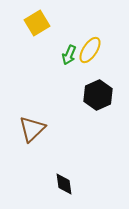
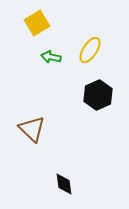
green arrow: moved 18 px left, 2 px down; rotated 78 degrees clockwise
brown triangle: rotated 32 degrees counterclockwise
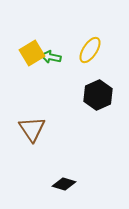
yellow square: moved 5 px left, 30 px down
brown triangle: rotated 12 degrees clockwise
black diamond: rotated 65 degrees counterclockwise
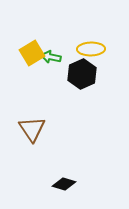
yellow ellipse: moved 1 px right, 1 px up; rotated 56 degrees clockwise
black hexagon: moved 16 px left, 21 px up
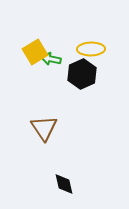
yellow square: moved 3 px right, 1 px up
green arrow: moved 2 px down
brown triangle: moved 12 px right, 1 px up
black diamond: rotated 60 degrees clockwise
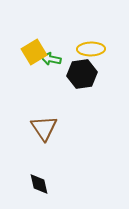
yellow square: moved 1 px left
black hexagon: rotated 16 degrees clockwise
black diamond: moved 25 px left
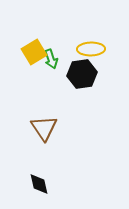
green arrow: rotated 120 degrees counterclockwise
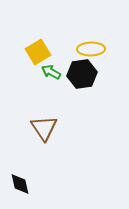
yellow square: moved 4 px right
green arrow: moved 13 px down; rotated 138 degrees clockwise
black diamond: moved 19 px left
